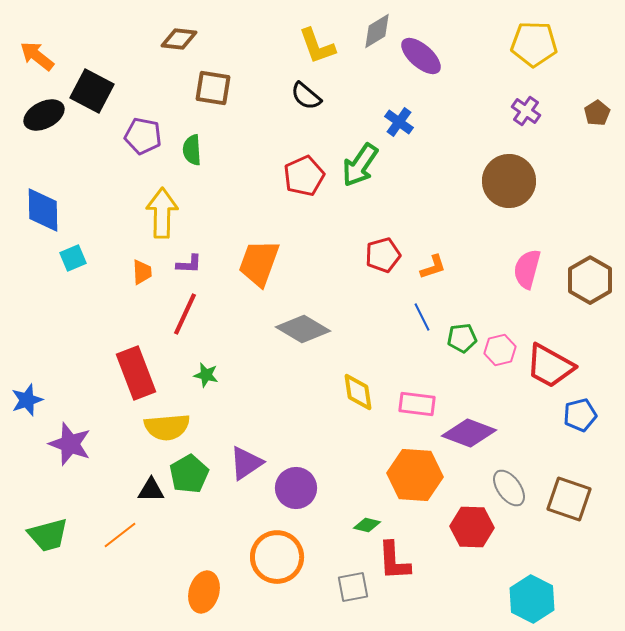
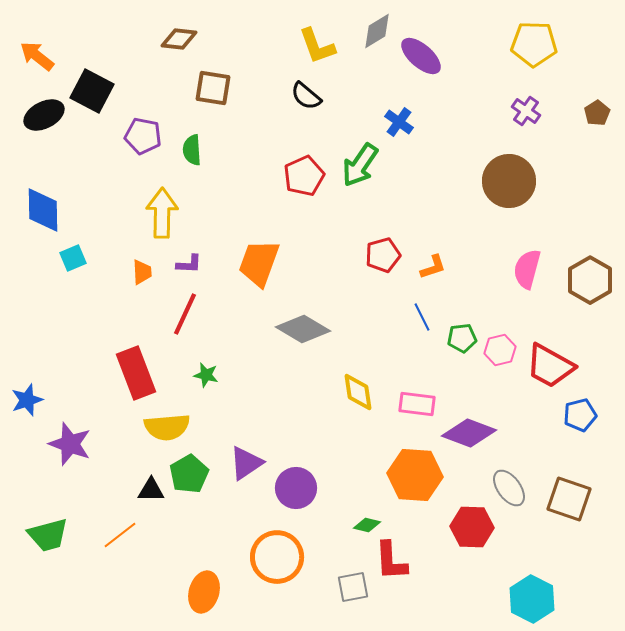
red L-shape at (394, 561): moved 3 px left
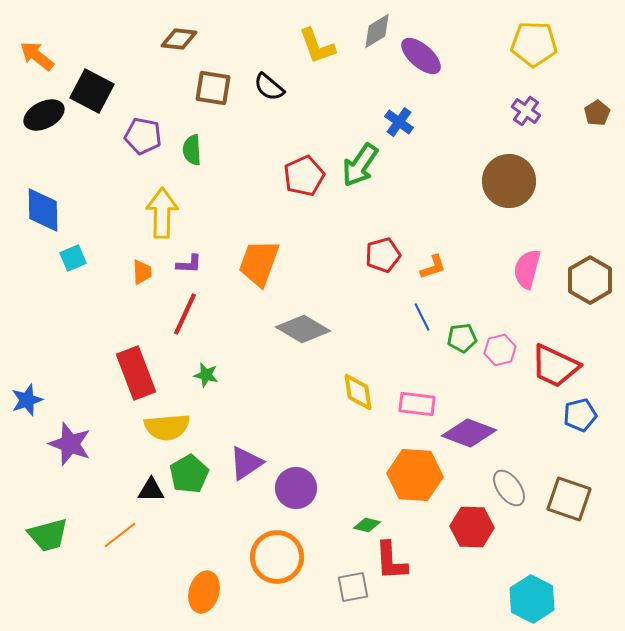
black semicircle at (306, 96): moved 37 px left, 9 px up
red trapezoid at (550, 366): moved 5 px right; rotated 4 degrees counterclockwise
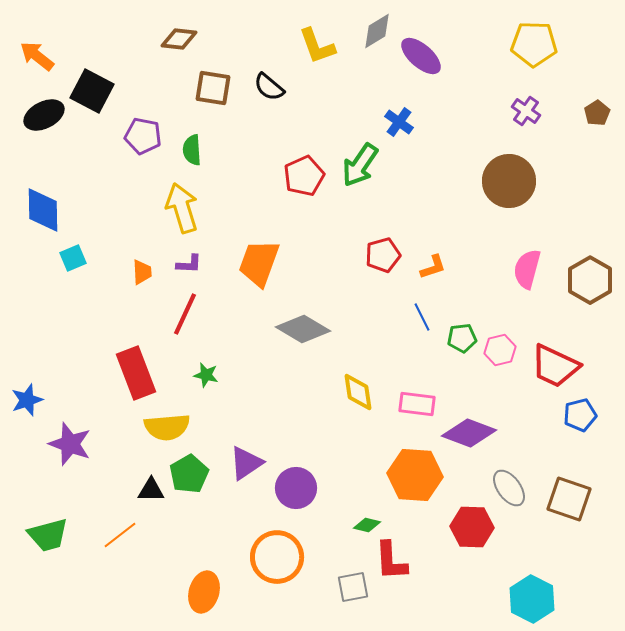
yellow arrow at (162, 213): moved 20 px right, 5 px up; rotated 18 degrees counterclockwise
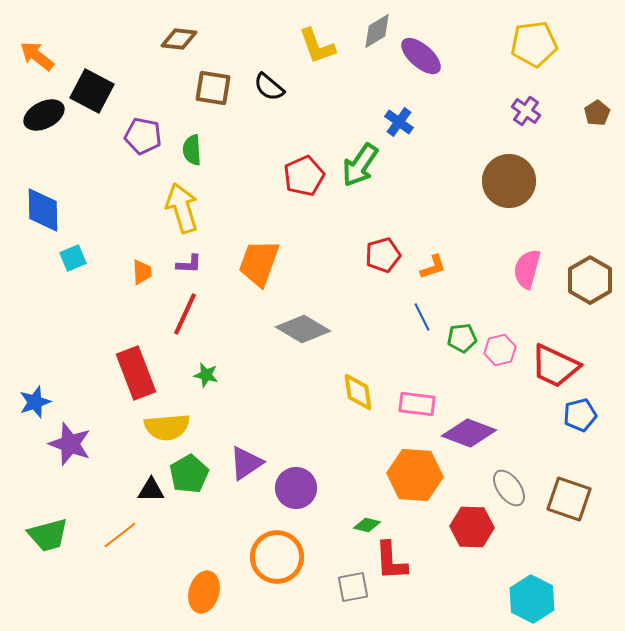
yellow pentagon at (534, 44): rotated 9 degrees counterclockwise
blue star at (27, 400): moved 8 px right, 2 px down
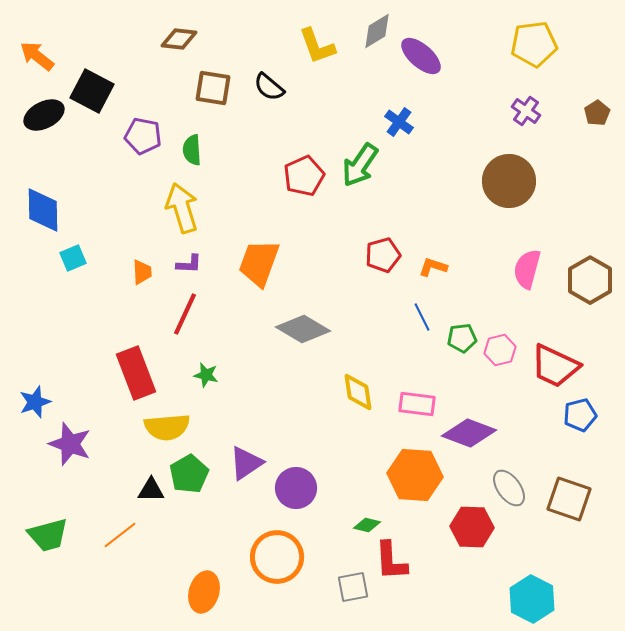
orange L-shape at (433, 267): rotated 144 degrees counterclockwise
